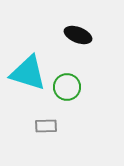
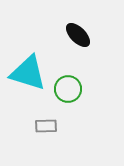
black ellipse: rotated 24 degrees clockwise
green circle: moved 1 px right, 2 px down
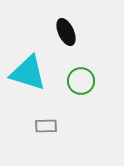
black ellipse: moved 12 px left, 3 px up; rotated 20 degrees clockwise
green circle: moved 13 px right, 8 px up
